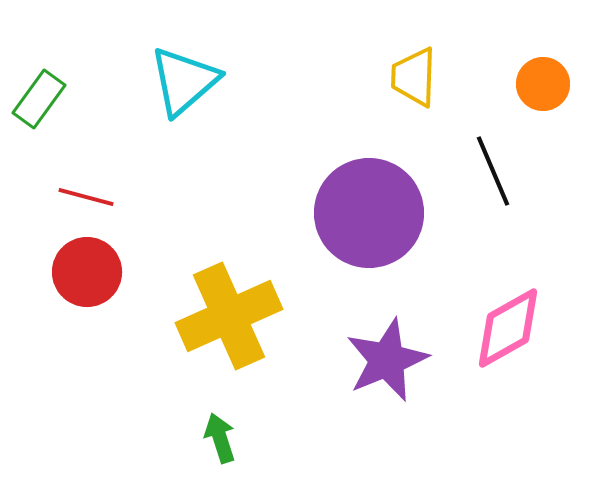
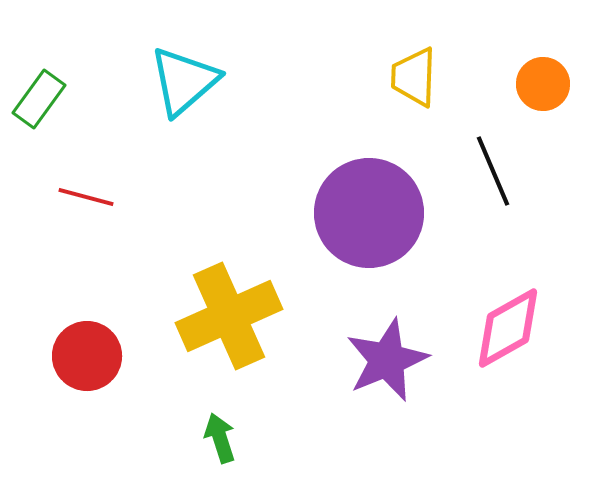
red circle: moved 84 px down
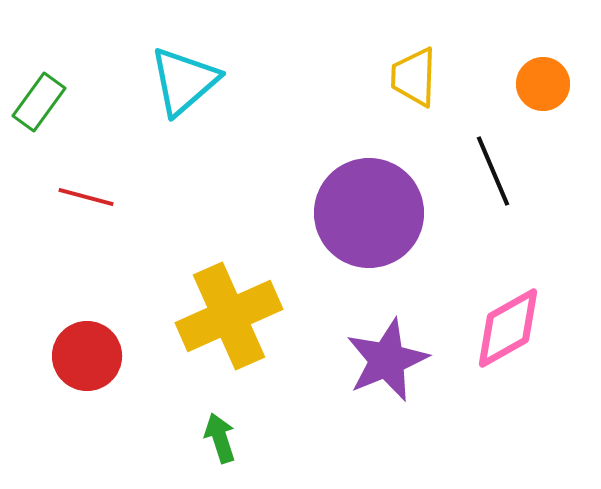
green rectangle: moved 3 px down
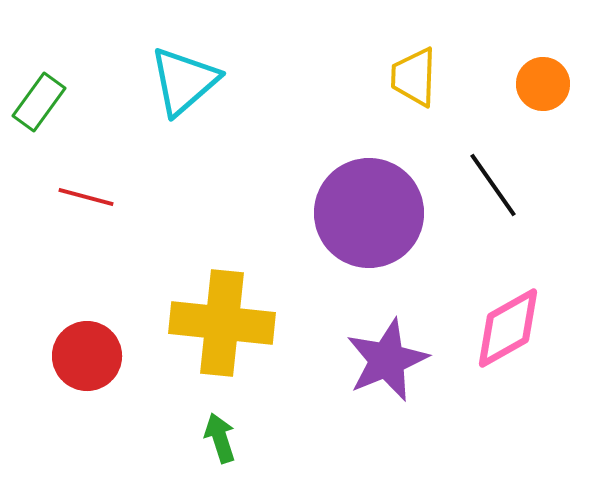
black line: moved 14 px down; rotated 12 degrees counterclockwise
yellow cross: moved 7 px left, 7 px down; rotated 30 degrees clockwise
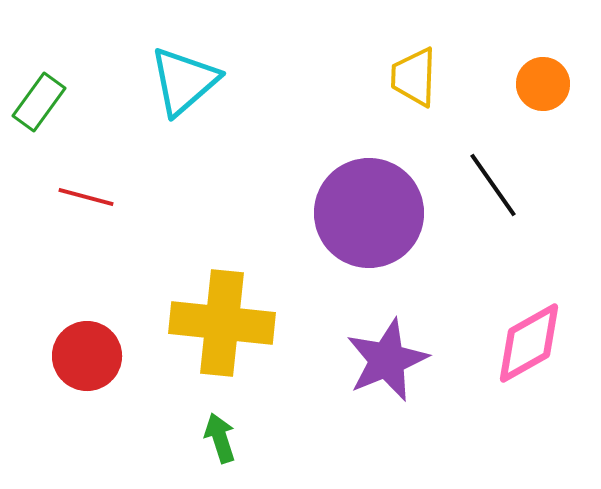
pink diamond: moved 21 px right, 15 px down
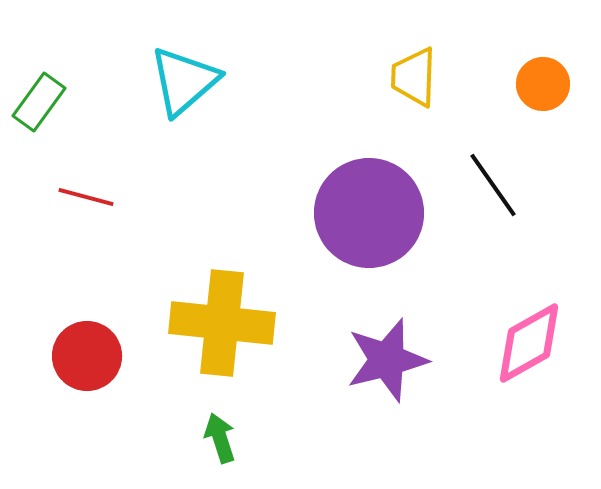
purple star: rotated 8 degrees clockwise
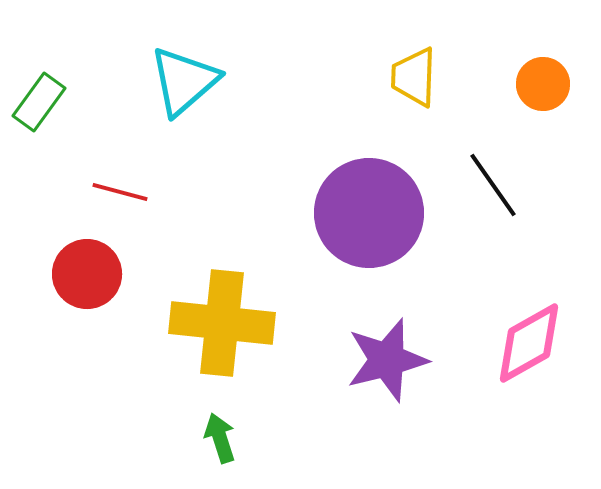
red line: moved 34 px right, 5 px up
red circle: moved 82 px up
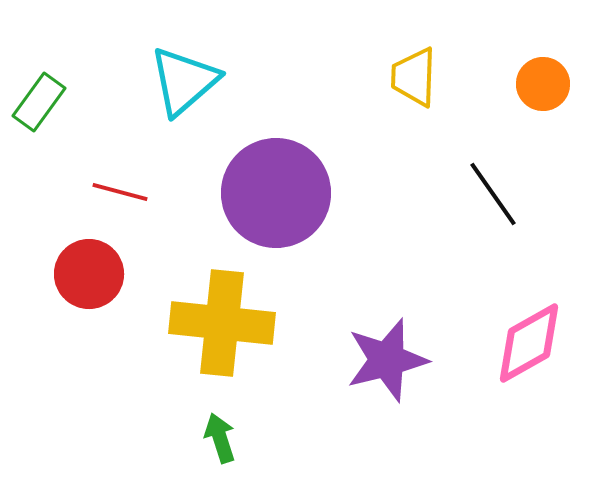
black line: moved 9 px down
purple circle: moved 93 px left, 20 px up
red circle: moved 2 px right
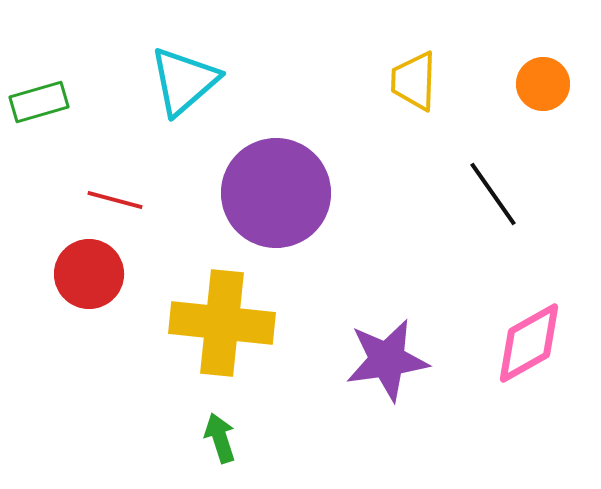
yellow trapezoid: moved 4 px down
green rectangle: rotated 38 degrees clockwise
red line: moved 5 px left, 8 px down
purple star: rotated 6 degrees clockwise
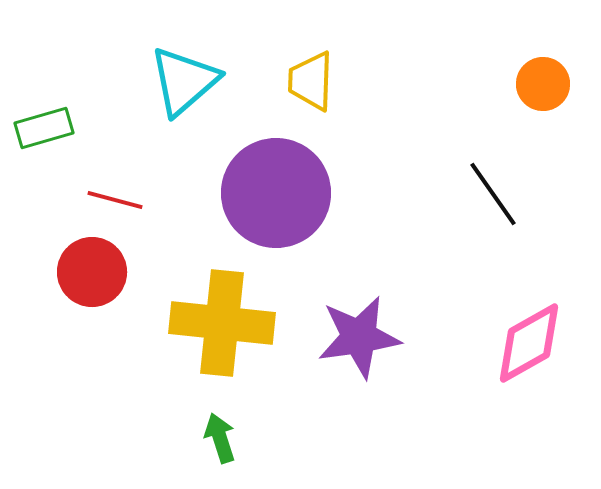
yellow trapezoid: moved 103 px left
green rectangle: moved 5 px right, 26 px down
red circle: moved 3 px right, 2 px up
purple star: moved 28 px left, 23 px up
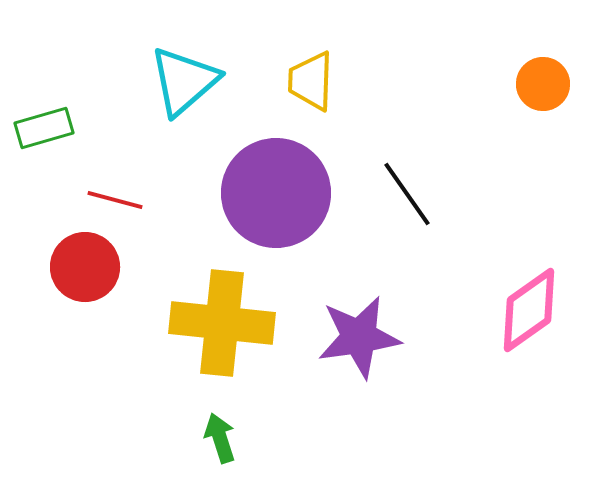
black line: moved 86 px left
red circle: moved 7 px left, 5 px up
pink diamond: moved 33 px up; rotated 6 degrees counterclockwise
